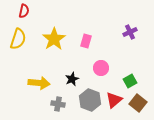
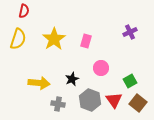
red triangle: rotated 24 degrees counterclockwise
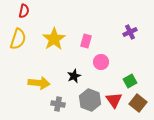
pink circle: moved 6 px up
black star: moved 2 px right, 3 px up
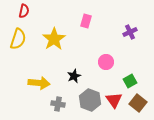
pink rectangle: moved 20 px up
pink circle: moved 5 px right
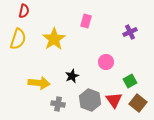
black star: moved 2 px left
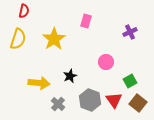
black star: moved 2 px left
gray cross: rotated 32 degrees clockwise
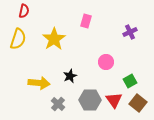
gray hexagon: rotated 20 degrees counterclockwise
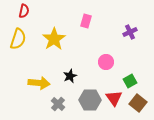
red triangle: moved 2 px up
